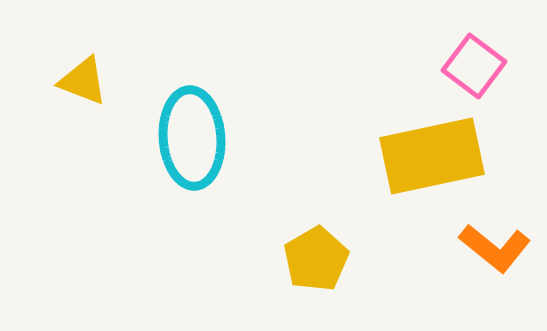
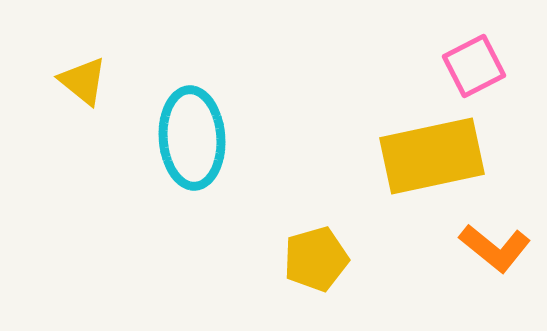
pink square: rotated 26 degrees clockwise
yellow triangle: rotated 18 degrees clockwise
yellow pentagon: rotated 14 degrees clockwise
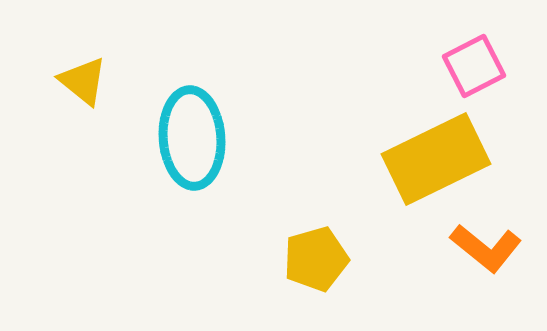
yellow rectangle: moved 4 px right, 3 px down; rotated 14 degrees counterclockwise
orange L-shape: moved 9 px left
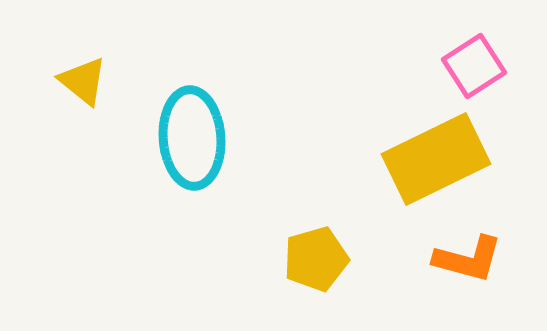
pink square: rotated 6 degrees counterclockwise
orange L-shape: moved 18 px left, 11 px down; rotated 24 degrees counterclockwise
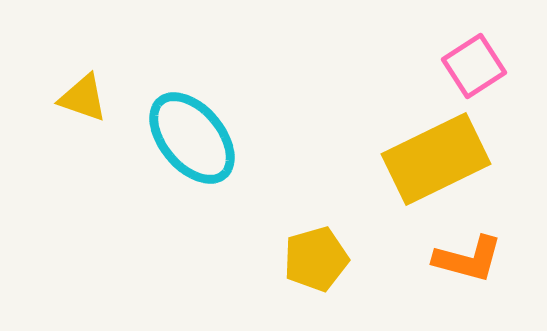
yellow triangle: moved 17 px down; rotated 20 degrees counterclockwise
cyan ellipse: rotated 36 degrees counterclockwise
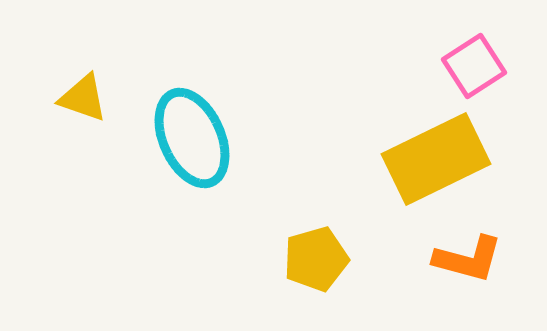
cyan ellipse: rotated 16 degrees clockwise
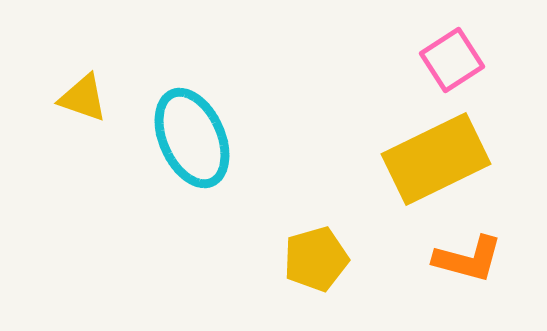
pink square: moved 22 px left, 6 px up
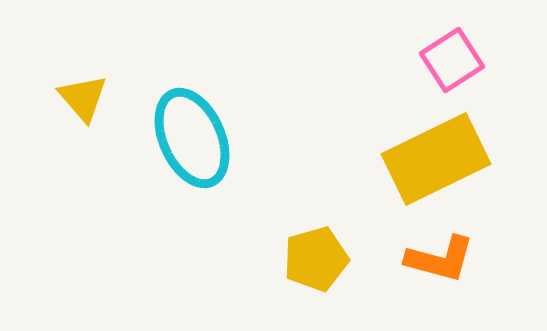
yellow triangle: rotated 30 degrees clockwise
orange L-shape: moved 28 px left
